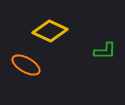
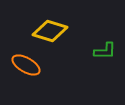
yellow diamond: rotated 8 degrees counterclockwise
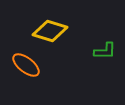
orange ellipse: rotated 8 degrees clockwise
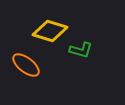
green L-shape: moved 24 px left, 1 px up; rotated 15 degrees clockwise
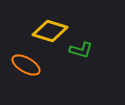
orange ellipse: rotated 8 degrees counterclockwise
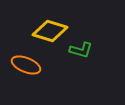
orange ellipse: rotated 8 degrees counterclockwise
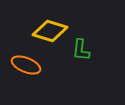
green L-shape: rotated 80 degrees clockwise
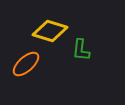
orange ellipse: moved 1 px up; rotated 64 degrees counterclockwise
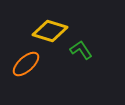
green L-shape: rotated 140 degrees clockwise
